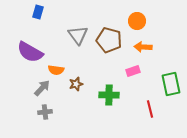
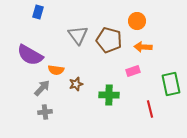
purple semicircle: moved 3 px down
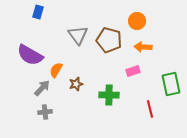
orange semicircle: rotated 112 degrees clockwise
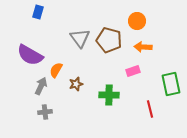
gray triangle: moved 2 px right, 3 px down
gray arrow: moved 1 px left, 2 px up; rotated 18 degrees counterclockwise
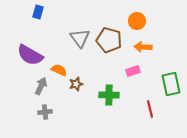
orange semicircle: moved 3 px right; rotated 84 degrees clockwise
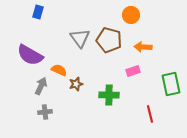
orange circle: moved 6 px left, 6 px up
red line: moved 5 px down
